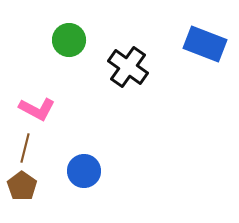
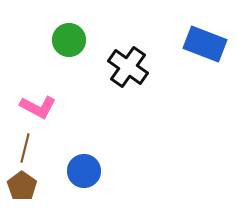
pink L-shape: moved 1 px right, 2 px up
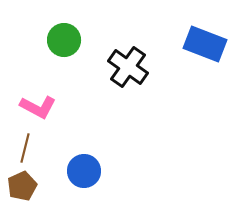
green circle: moved 5 px left
brown pentagon: rotated 12 degrees clockwise
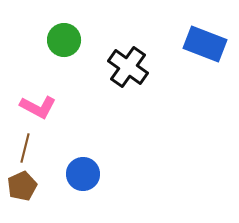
blue circle: moved 1 px left, 3 px down
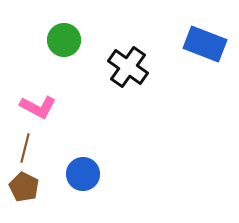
brown pentagon: moved 2 px right, 1 px down; rotated 20 degrees counterclockwise
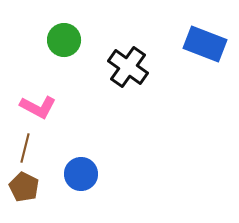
blue circle: moved 2 px left
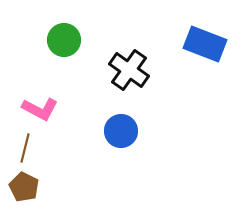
black cross: moved 1 px right, 3 px down
pink L-shape: moved 2 px right, 2 px down
blue circle: moved 40 px right, 43 px up
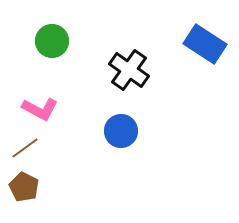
green circle: moved 12 px left, 1 px down
blue rectangle: rotated 12 degrees clockwise
brown line: rotated 40 degrees clockwise
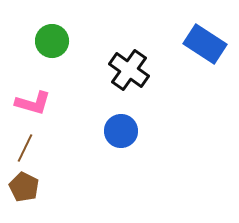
pink L-shape: moved 7 px left, 6 px up; rotated 12 degrees counterclockwise
brown line: rotated 28 degrees counterclockwise
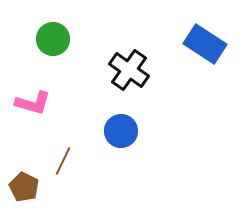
green circle: moved 1 px right, 2 px up
brown line: moved 38 px right, 13 px down
